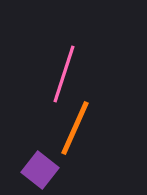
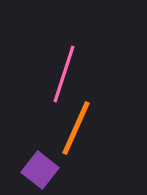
orange line: moved 1 px right
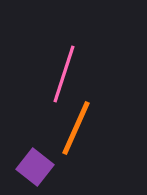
purple square: moved 5 px left, 3 px up
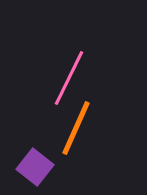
pink line: moved 5 px right, 4 px down; rotated 8 degrees clockwise
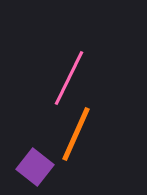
orange line: moved 6 px down
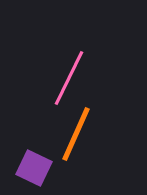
purple square: moved 1 px left, 1 px down; rotated 12 degrees counterclockwise
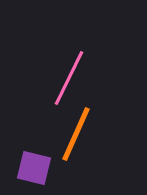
purple square: rotated 12 degrees counterclockwise
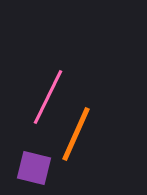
pink line: moved 21 px left, 19 px down
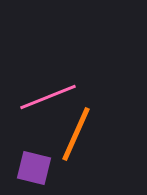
pink line: rotated 42 degrees clockwise
